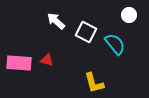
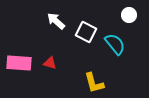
red triangle: moved 3 px right, 3 px down
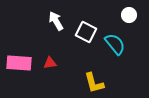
white arrow: rotated 18 degrees clockwise
red triangle: rotated 24 degrees counterclockwise
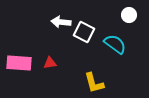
white arrow: moved 5 px right, 1 px down; rotated 54 degrees counterclockwise
white square: moved 2 px left
cyan semicircle: rotated 15 degrees counterclockwise
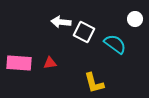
white circle: moved 6 px right, 4 px down
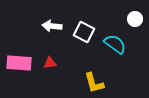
white arrow: moved 9 px left, 4 px down
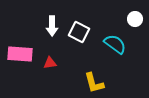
white arrow: rotated 96 degrees counterclockwise
white square: moved 5 px left
pink rectangle: moved 1 px right, 9 px up
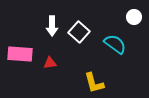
white circle: moved 1 px left, 2 px up
white square: rotated 15 degrees clockwise
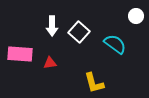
white circle: moved 2 px right, 1 px up
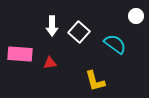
yellow L-shape: moved 1 px right, 2 px up
